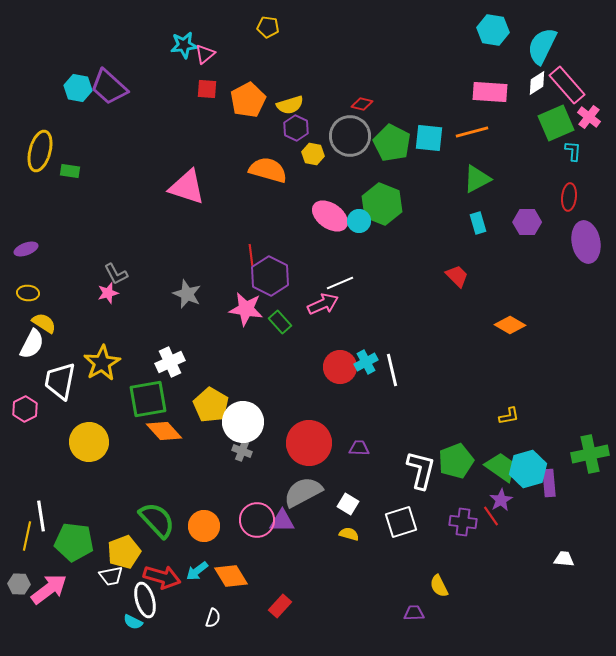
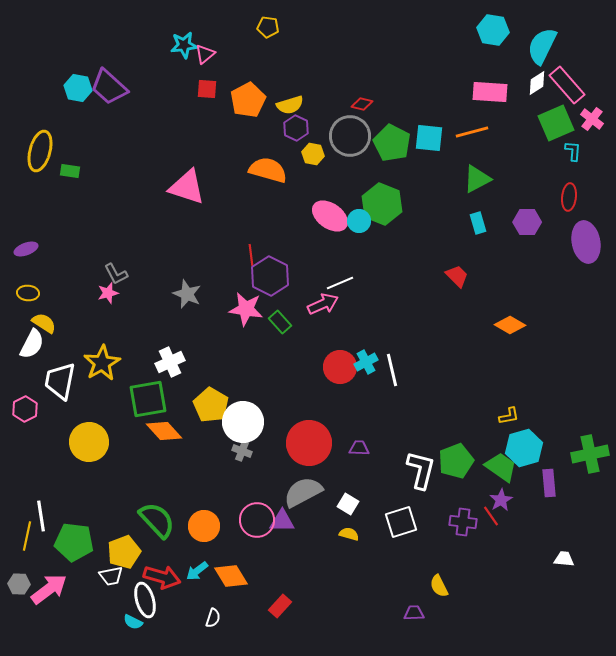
pink cross at (589, 117): moved 3 px right, 2 px down
cyan hexagon at (528, 469): moved 4 px left, 21 px up
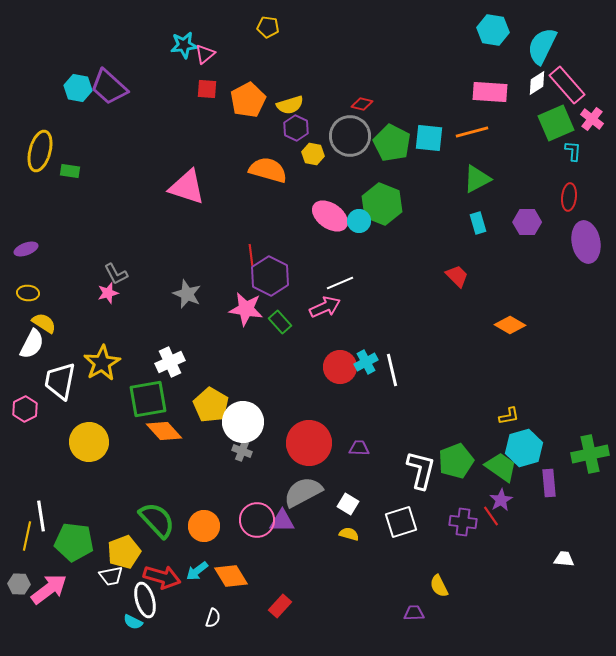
pink arrow at (323, 304): moved 2 px right, 3 px down
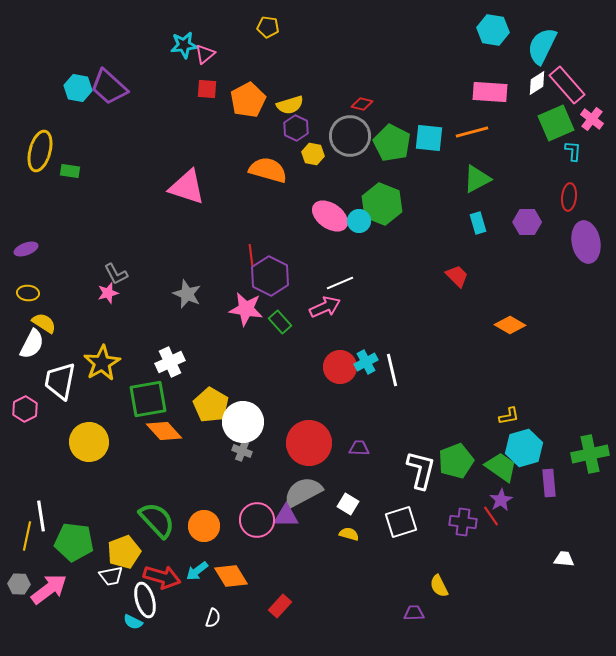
purple triangle at (282, 521): moved 4 px right, 5 px up
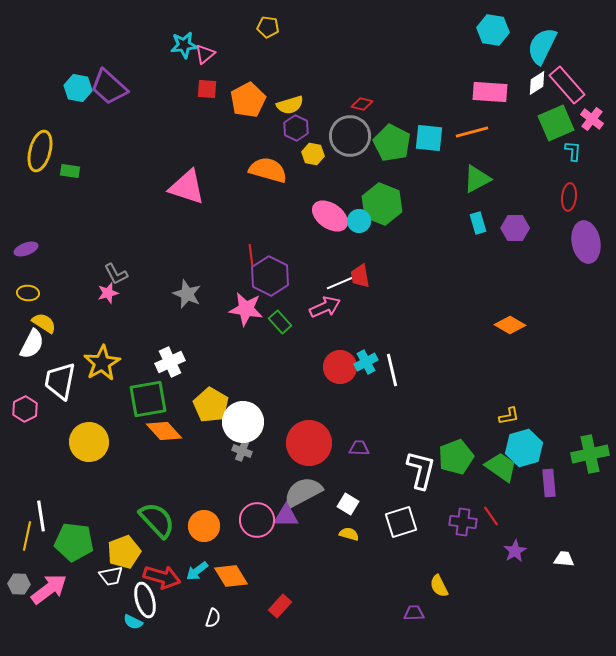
purple hexagon at (527, 222): moved 12 px left, 6 px down
red trapezoid at (457, 276): moved 97 px left; rotated 145 degrees counterclockwise
green pentagon at (456, 461): moved 4 px up
purple star at (501, 500): moved 14 px right, 51 px down
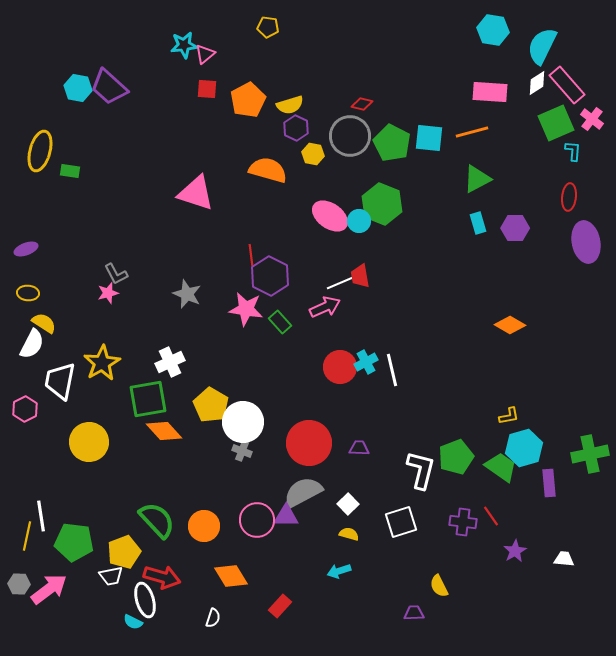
pink triangle at (187, 187): moved 9 px right, 6 px down
white square at (348, 504): rotated 15 degrees clockwise
cyan arrow at (197, 571): moved 142 px right; rotated 20 degrees clockwise
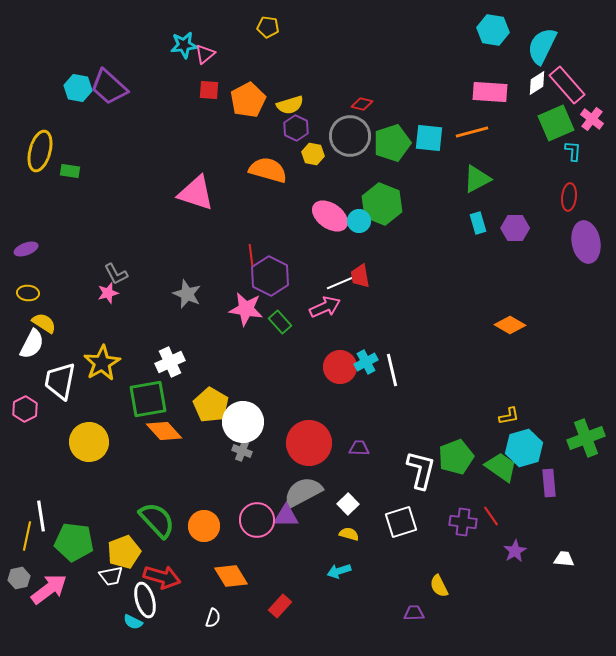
red square at (207, 89): moved 2 px right, 1 px down
green pentagon at (392, 143): rotated 27 degrees clockwise
green cross at (590, 454): moved 4 px left, 16 px up; rotated 9 degrees counterclockwise
gray hexagon at (19, 584): moved 6 px up; rotated 15 degrees counterclockwise
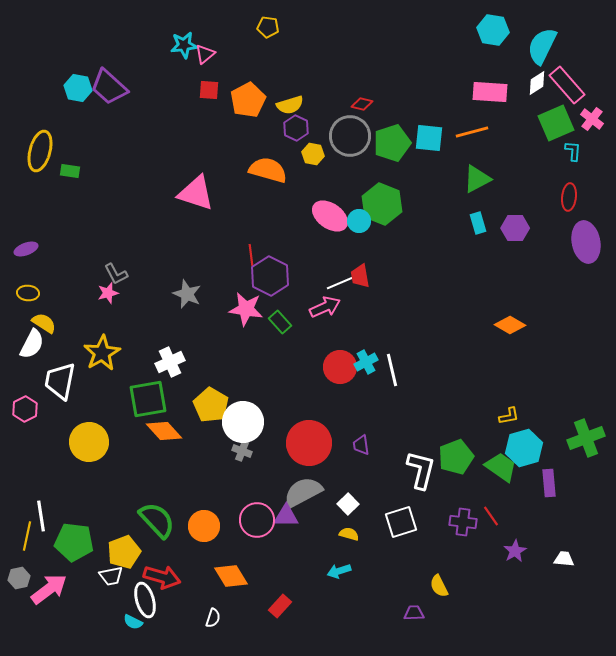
yellow star at (102, 363): moved 10 px up
purple trapezoid at (359, 448): moved 2 px right, 3 px up; rotated 100 degrees counterclockwise
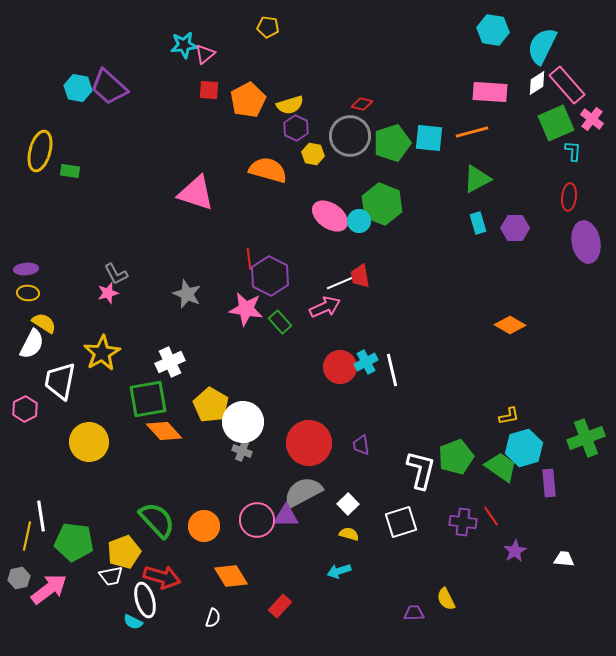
purple ellipse at (26, 249): moved 20 px down; rotated 15 degrees clockwise
red line at (251, 255): moved 2 px left, 4 px down
yellow semicircle at (439, 586): moved 7 px right, 13 px down
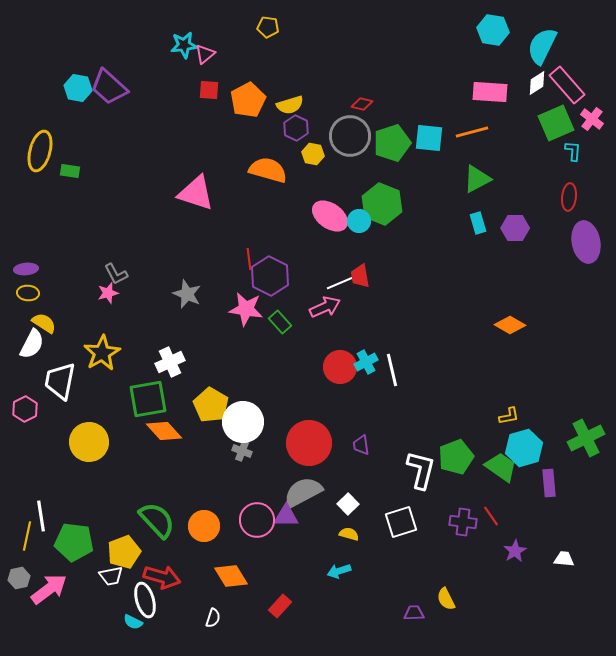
green cross at (586, 438): rotated 6 degrees counterclockwise
